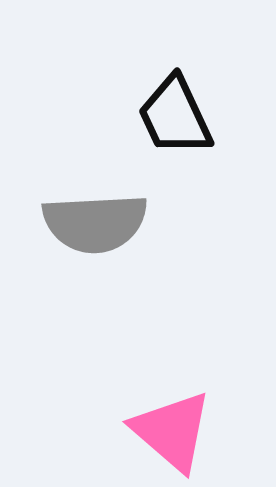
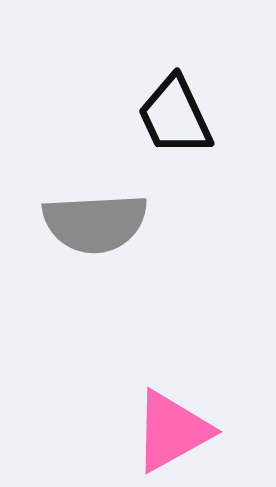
pink triangle: rotated 50 degrees clockwise
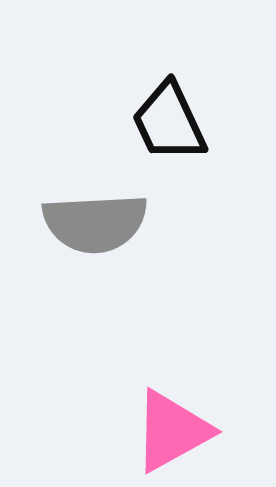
black trapezoid: moved 6 px left, 6 px down
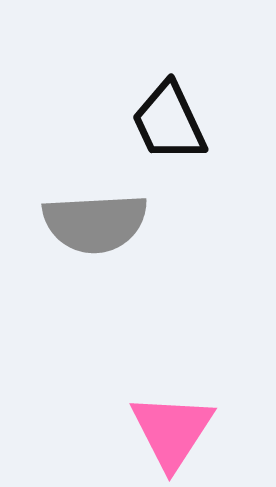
pink triangle: rotated 28 degrees counterclockwise
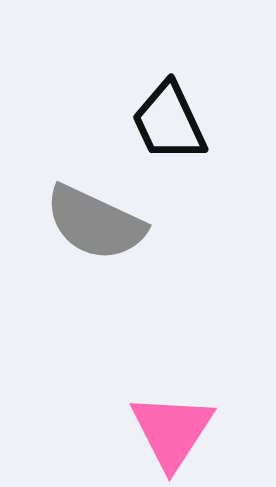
gray semicircle: rotated 28 degrees clockwise
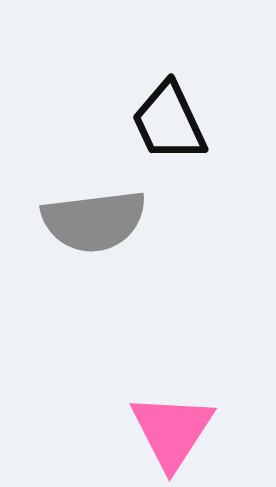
gray semicircle: moved 1 px left, 2 px up; rotated 32 degrees counterclockwise
